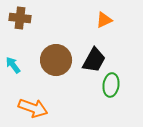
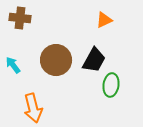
orange arrow: rotated 56 degrees clockwise
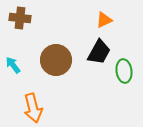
black trapezoid: moved 5 px right, 8 px up
green ellipse: moved 13 px right, 14 px up; rotated 15 degrees counterclockwise
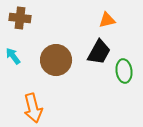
orange triangle: moved 3 px right; rotated 12 degrees clockwise
cyan arrow: moved 9 px up
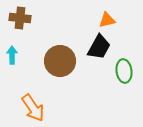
black trapezoid: moved 5 px up
cyan arrow: moved 1 px left, 1 px up; rotated 36 degrees clockwise
brown circle: moved 4 px right, 1 px down
orange arrow: rotated 20 degrees counterclockwise
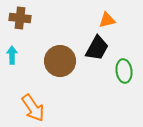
black trapezoid: moved 2 px left, 1 px down
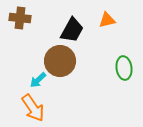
black trapezoid: moved 25 px left, 18 px up
cyan arrow: moved 26 px right, 25 px down; rotated 132 degrees counterclockwise
green ellipse: moved 3 px up
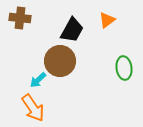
orange triangle: rotated 24 degrees counterclockwise
